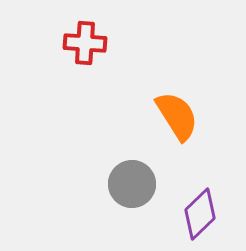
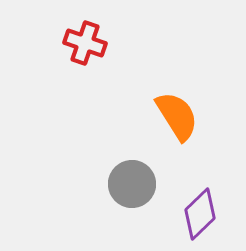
red cross: rotated 15 degrees clockwise
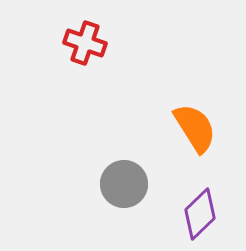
orange semicircle: moved 18 px right, 12 px down
gray circle: moved 8 px left
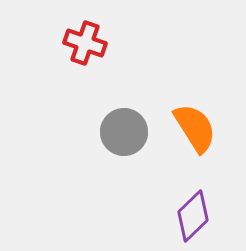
gray circle: moved 52 px up
purple diamond: moved 7 px left, 2 px down
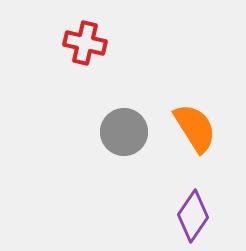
red cross: rotated 6 degrees counterclockwise
purple diamond: rotated 12 degrees counterclockwise
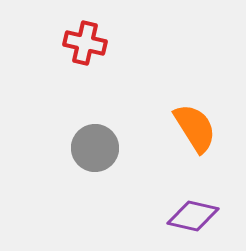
gray circle: moved 29 px left, 16 px down
purple diamond: rotated 69 degrees clockwise
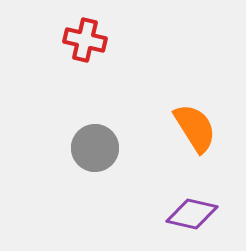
red cross: moved 3 px up
purple diamond: moved 1 px left, 2 px up
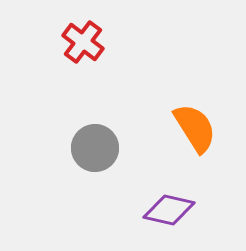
red cross: moved 2 px left, 2 px down; rotated 24 degrees clockwise
purple diamond: moved 23 px left, 4 px up
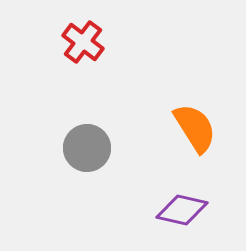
gray circle: moved 8 px left
purple diamond: moved 13 px right
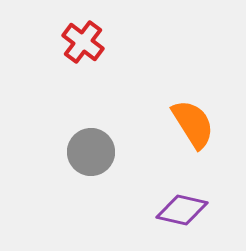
orange semicircle: moved 2 px left, 4 px up
gray circle: moved 4 px right, 4 px down
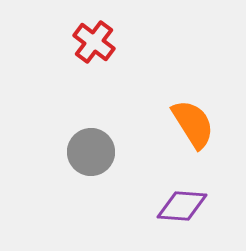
red cross: moved 11 px right
purple diamond: moved 4 px up; rotated 9 degrees counterclockwise
